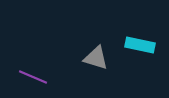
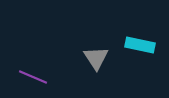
gray triangle: rotated 40 degrees clockwise
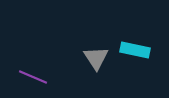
cyan rectangle: moved 5 px left, 5 px down
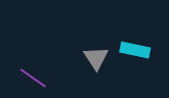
purple line: moved 1 px down; rotated 12 degrees clockwise
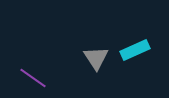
cyan rectangle: rotated 36 degrees counterclockwise
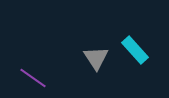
cyan rectangle: rotated 72 degrees clockwise
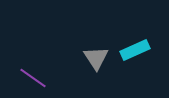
cyan rectangle: rotated 72 degrees counterclockwise
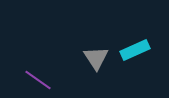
purple line: moved 5 px right, 2 px down
